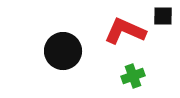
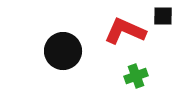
green cross: moved 3 px right
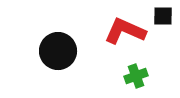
black circle: moved 5 px left
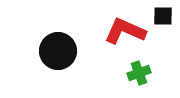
green cross: moved 3 px right, 3 px up
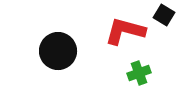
black square: moved 1 px right, 1 px up; rotated 30 degrees clockwise
red L-shape: rotated 9 degrees counterclockwise
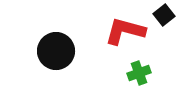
black square: rotated 20 degrees clockwise
black circle: moved 2 px left
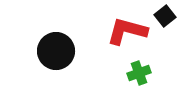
black square: moved 1 px right, 1 px down
red L-shape: moved 2 px right
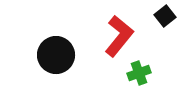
red L-shape: moved 8 px left, 5 px down; rotated 114 degrees clockwise
black circle: moved 4 px down
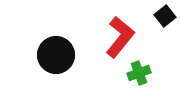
red L-shape: moved 1 px right, 1 px down
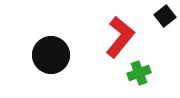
black circle: moved 5 px left
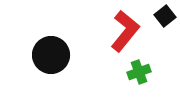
red L-shape: moved 5 px right, 6 px up
green cross: moved 1 px up
